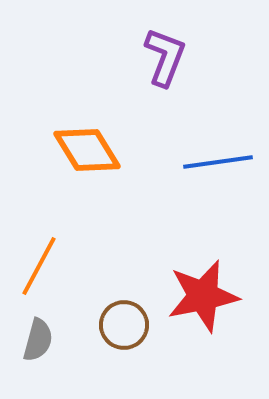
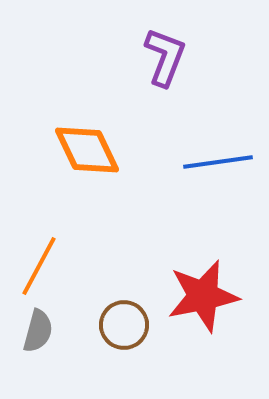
orange diamond: rotated 6 degrees clockwise
gray semicircle: moved 9 px up
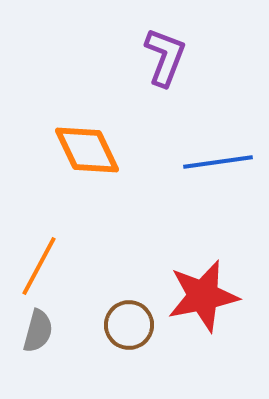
brown circle: moved 5 px right
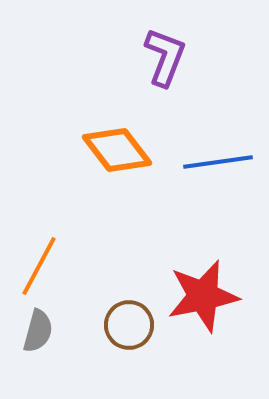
orange diamond: moved 30 px right; rotated 12 degrees counterclockwise
